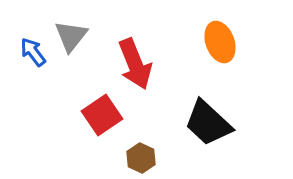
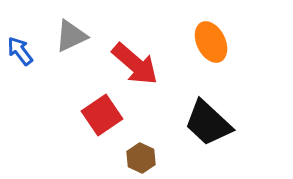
gray triangle: rotated 27 degrees clockwise
orange ellipse: moved 9 px left; rotated 6 degrees counterclockwise
blue arrow: moved 13 px left, 1 px up
red arrow: rotated 27 degrees counterclockwise
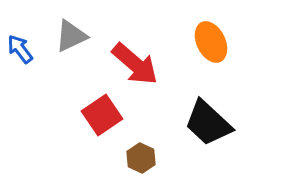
blue arrow: moved 2 px up
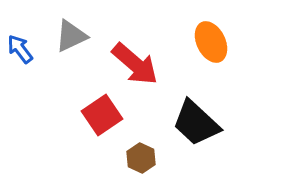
black trapezoid: moved 12 px left
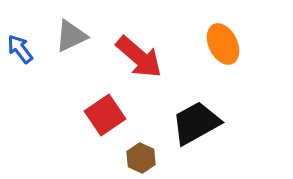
orange ellipse: moved 12 px right, 2 px down
red arrow: moved 4 px right, 7 px up
red square: moved 3 px right
black trapezoid: rotated 108 degrees clockwise
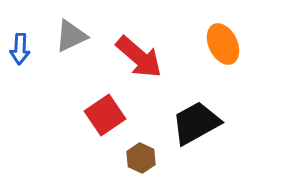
blue arrow: rotated 140 degrees counterclockwise
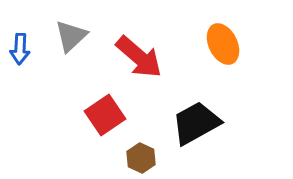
gray triangle: rotated 18 degrees counterclockwise
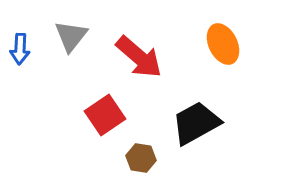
gray triangle: rotated 9 degrees counterclockwise
brown hexagon: rotated 16 degrees counterclockwise
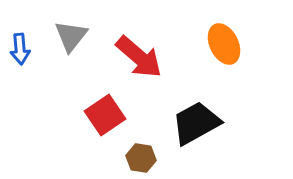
orange ellipse: moved 1 px right
blue arrow: rotated 8 degrees counterclockwise
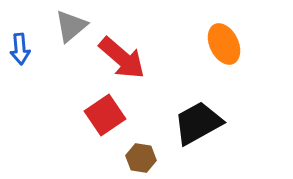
gray triangle: moved 10 px up; rotated 12 degrees clockwise
red arrow: moved 17 px left, 1 px down
black trapezoid: moved 2 px right
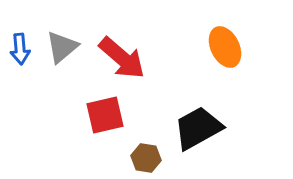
gray triangle: moved 9 px left, 21 px down
orange ellipse: moved 1 px right, 3 px down
red square: rotated 21 degrees clockwise
black trapezoid: moved 5 px down
brown hexagon: moved 5 px right
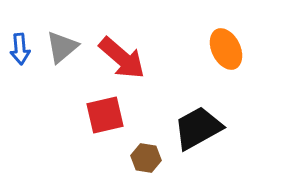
orange ellipse: moved 1 px right, 2 px down
